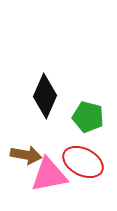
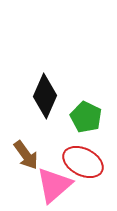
green pentagon: moved 2 px left; rotated 12 degrees clockwise
brown arrow: rotated 44 degrees clockwise
pink triangle: moved 5 px right, 10 px down; rotated 30 degrees counterclockwise
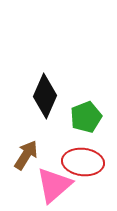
green pentagon: rotated 24 degrees clockwise
brown arrow: rotated 112 degrees counterclockwise
red ellipse: rotated 21 degrees counterclockwise
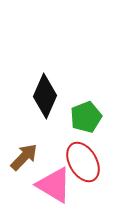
brown arrow: moved 2 px left, 2 px down; rotated 12 degrees clockwise
red ellipse: rotated 54 degrees clockwise
pink triangle: rotated 48 degrees counterclockwise
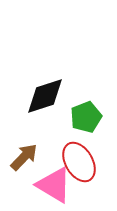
black diamond: rotated 48 degrees clockwise
red ellipse: moved 4 px left
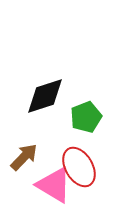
red ellipse: moved 5 px down
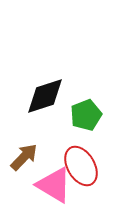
green pentagon: moved 2 px up
red ellipse: moved 2 px right, 1 px up
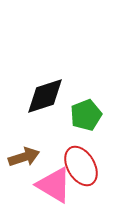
brown arrow: rotated 28 degrees clockwise
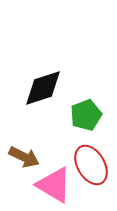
black diamond: moved 2 px left, 8 px up
brown arrow: rotated 44 degrees clockwise
red ellipse: moved 10 px right, 1 px up
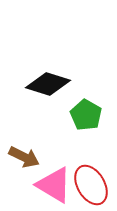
black diamond: moved 5 px right, 4 px up; rotated 36 degrees clockwise
green pentagon: rotated 20 degrees counterclockwise
red ellipse: moved 20 px down
